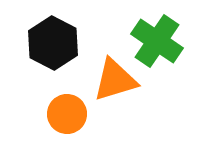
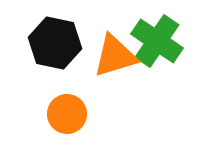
black hexagon: moved 2 px right; rotated 15 degrees counterclockwise
orange triangle: moved 24 px up
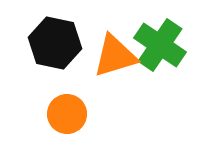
green cross: moved 3 px right, 4 px down
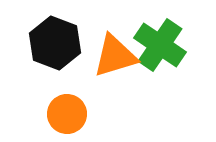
black hexagon: rotated 9 degrees clockwise
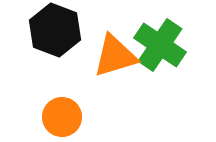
black hexagon: moved 13 px up
orange circle: moved 5 px left, 3 px down
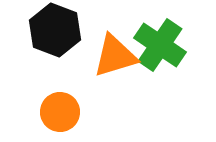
orange circle: moved 2 px left, 5 px up
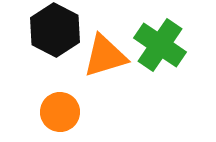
black hexagon: rotated 6 degrees clockwise
orange triangle: moved 10 px left
